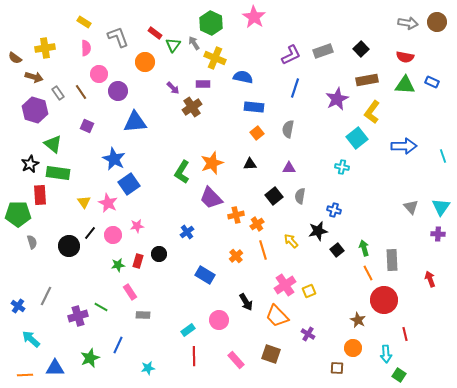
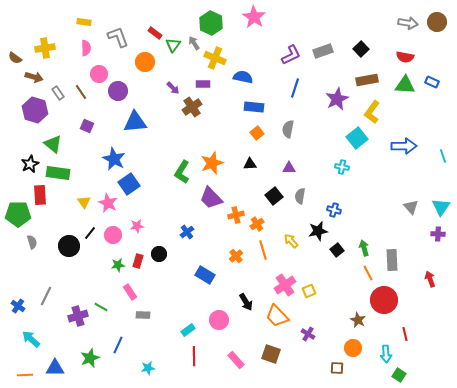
yellow rectangle at (84, 22): rotated 24 degrees counterclockwise
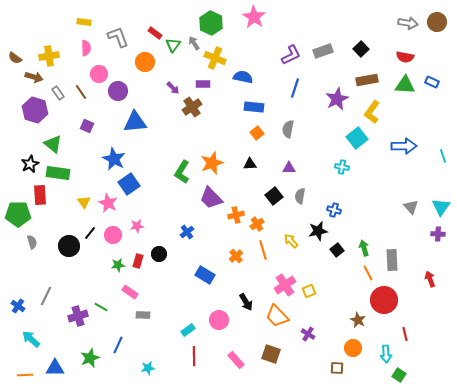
yellow cross at (45, 48): moved 4 px right, 8 px down
pink rectangle at (130, 292): rotated 21 degrees counterclockwise
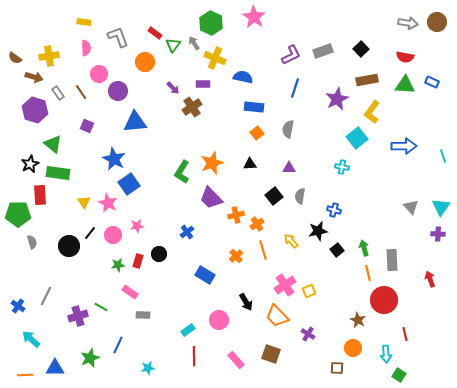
orange line at (368, 273): rotated 14 degrees clockwise
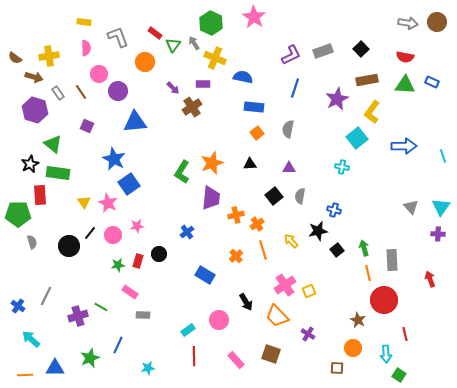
purple trapezoid at (211, 198): rotated 130 degrees counterclockwise
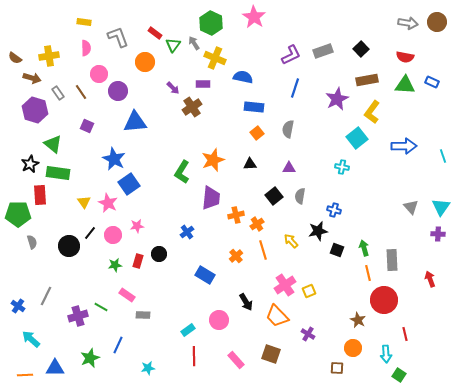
brown arrow at (34, 77): moved 2 px left, 1 px down
orange star at (212, 163): moved 1 px right, 3 px up
black square at (337, 250): rotated 32 degrees counterclockwise
green star at (118, 265): moved 3 px left
pink rectangle at (130, 292): moved 3 px left, 3 px down
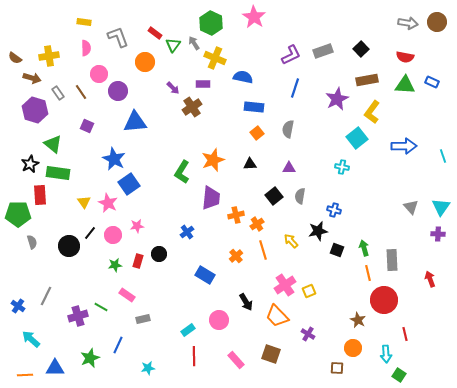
gray rectangle at (143, 315): moved 4 px down; rotated 16 degrees counterclockwise
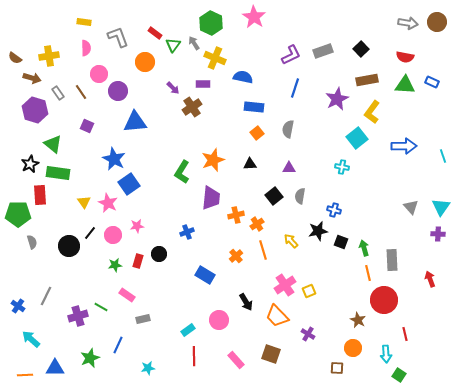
blue cross at (187, 232): rotated 16 degrees clockwise
black square at (337, 250): moved 4 px right, 8 px up
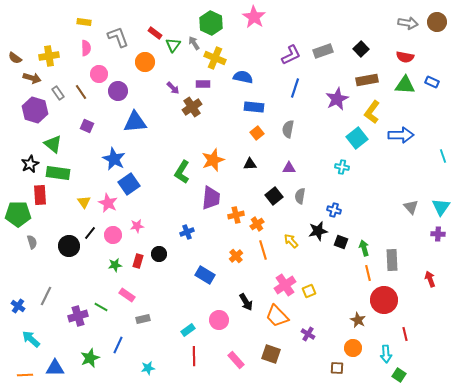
blue arrow at (404, 146): moved 3 px left, 11 px up
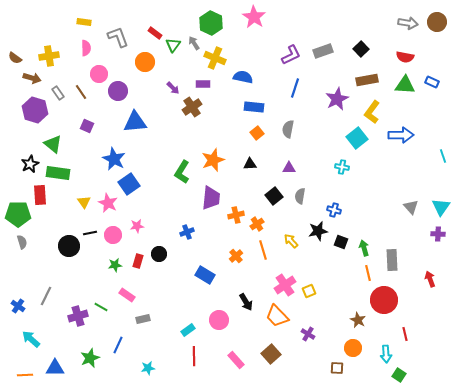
black line at (90, 233): rotated 40 degrees clockwise
gray semicircle at (32, 242): moved 10 px left
brown square at (271, 354): rotated 30 degrees clockwise
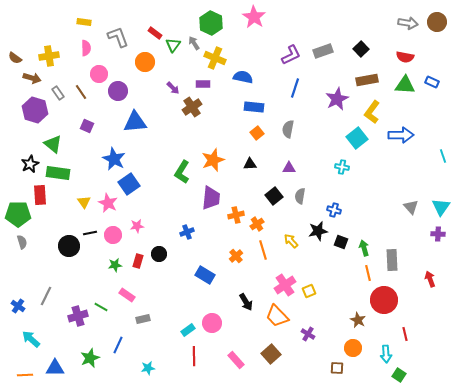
pink circle at (219, 320): moved 7 px left, 3 px down
